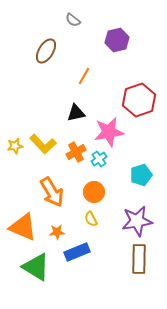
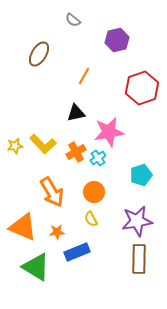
brown ellipse: moved 7 px left, 3 px down
red hexagon: moved 3 px right, 12 px up
cyan cross: moved 1 px left, 1 px up
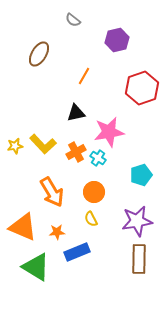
cyan cross: rotated 21 degrees counterclockwise
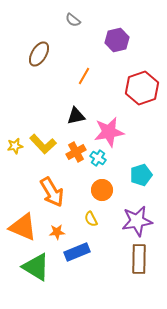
black triangle: moved 3 px down
orange circle: moved 8 px right, 2 px up
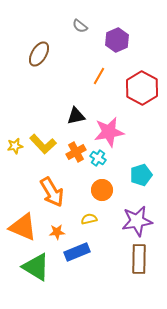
gray semicircle: moved 7 px right, 6 px down
purple hexagon: rotated 10 degrees counterclockwise
orange line: moved 15 px right
red hexagon: rotated 12 degrees counterclockwise
yellow semicircle: moved 2 px left; rotated 105 degrees clockwise
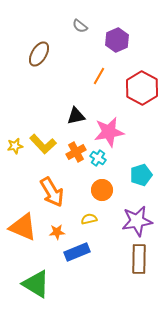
green triangle: moved 17 px down
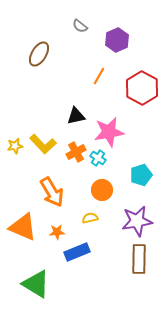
yellow semicircle: moved 1 px right, 1 px up
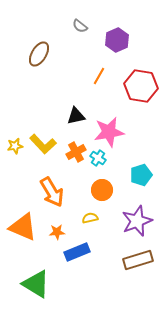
red hexagon: moved 1 px left, 2 px up; rotated 20 degrees counterclockwise
purple star: rotated 12 degrees counterclockwise
brown rectangle: moved 1 px left, 1 px down; rotated 72 degrees clockwise
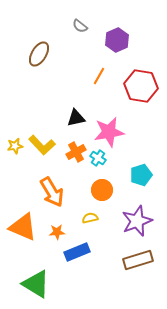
black triangle: moved 2 px down
yellow L-shape: moved 1 px left, 1 px down
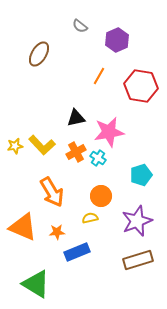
orange circle: moved 1 px left, 6 px down
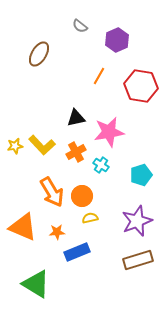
cyan cross: moved 3 px right, 7 px down
orange circle: moved 19 px left
